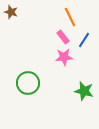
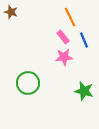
blue line: rotated 56 degrees counterclockwise
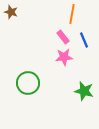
orange line: moved 2 px right, 3 px up; rotated 36 degrees clockwise
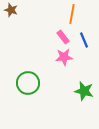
brown star: moved 2 px up
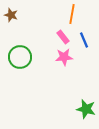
brown star: moved 5 px down
green circle: moved 8 px left, 26 px up
green star: moved 2 px right, 18 px down
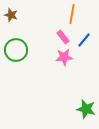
blue line: rotated 63 degrees clockwise
green circle: moved 4 px left, 7 px up
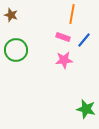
pink rectangle: rotated 32 degrees counterclockwise
pink star: moved 3 px down
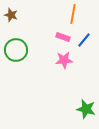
orange line: moved 1 px right
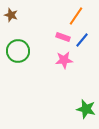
orange line: moved 3 px right, 2 px down; rotated 24 degrees clockwise
blue line: moved 2 px left
green circle: moved 2 px right, 1 px down
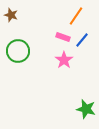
pink star: rotated 30 degrees counterclockwise
